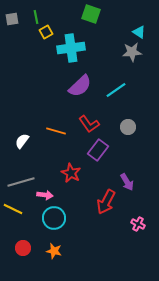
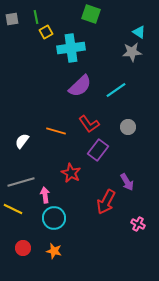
pink arrow: rotated 105 degrees counterclockwise
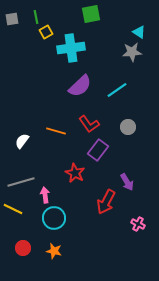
green square: rotated 30 degrees counterclockwise
cyan line: moved 1 px right
red star: moved 4 px right
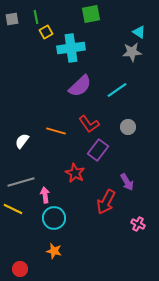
red circle: moved 3 px left, 21 px down
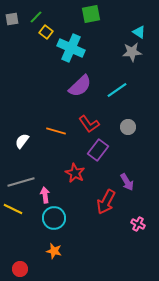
green line: rotated 56 degrees clockwise
yellow square: rotated 24 degrees counterclockwise
cyan cross: rotated 32 degrees clockwise
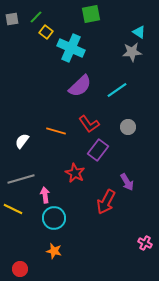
gray line: moved 3 px up
pink cross: moved 7 px right, 19 px down
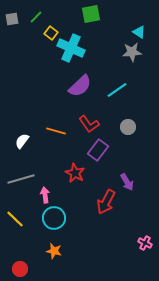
yellow square: moved 5 px right, 1 px down
yellow line: moved 2 px right, 10 px down; rotated 18 degrees clockwise
